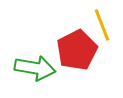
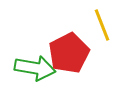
red pentagon: moved 8 px left, 3 px down
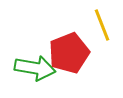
red pentagon: rotated 6 degrees clockwise
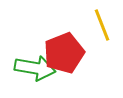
red pentagon: moved 5 px left
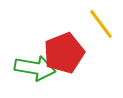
yellow line: moved 1 px left, 1 px up; rotated 16 degrees counterclockwise
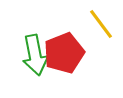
green arrow: moved 13 px up; rotated 69 degrees clockwise
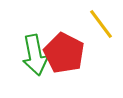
red pentagon: rotated 24 degrees counterclockwise
